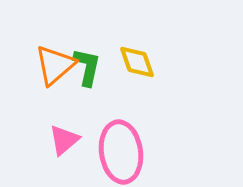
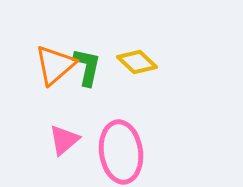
yellow diamond: rotated 27 degrees counterclockwise
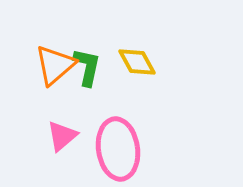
yellow diamond: rotated 18 degrees clockwise
pink triangle: moved 2 px left, 4 px up
pink ellipse: moved 3 px left, 3 px up
